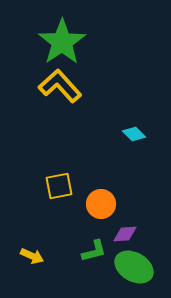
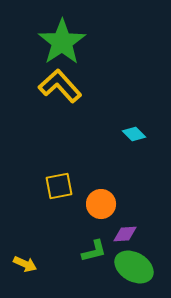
yellow arrow: moved 7 px left, 8 px down
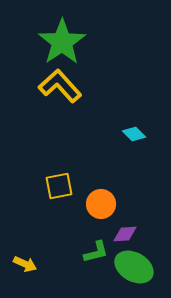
green L-shape: moved 2 px right, 1 px down
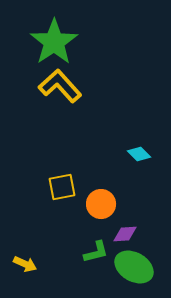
green star: moved 8 px left
cyan diamond: moved 5 px right, 20 px down
yellow square: moved 3 px right, 1 px down
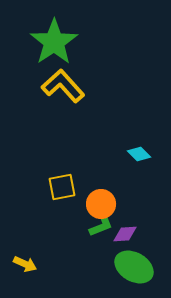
yellow L-shape: moved 3 px right
green L-shape: moved 5 px right, 27 px up; rotated 8 degrees counterclockwise
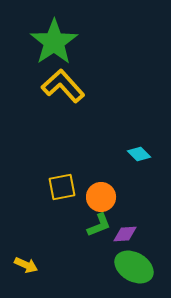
orange circle: moved 7 px up
green L-shape: moved 2 px left
yellow arrow: moved 1 px right, 1 px down
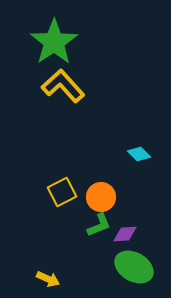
yellow square: moved 5 px down; rotated 16 degrees counterclockwise
yellow arrow: moved 22 px right, 14 px down
